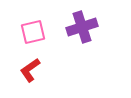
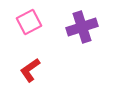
pink square: moved 4 px left, 10 px up; rotated 15 degrees counterclockwise
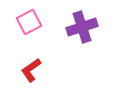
red L-shape: moved 1 px right
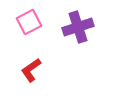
purple cross: moved 4 px left
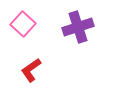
pink square: moved 6 px left, 2 px down; rotated 20 degrees counterclockwise
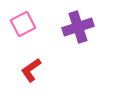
pink square: rotated 20 degrees clockwise
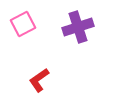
red L-shape: moved 8 px right, 10 px down
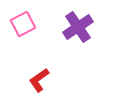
purple cross: rotated 16 degrees counterclockwise
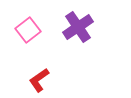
pink square: moved 5 px right, 6 px down; rotated 10 degrees counterclockwise
